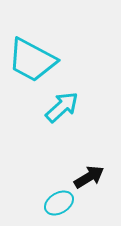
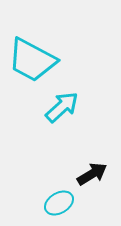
black arrow: moved 3 px right, 3 px up
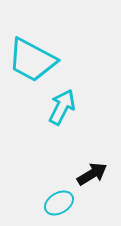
cyan arrow: rotated 21 degrees counterclockwise
